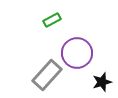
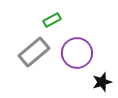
gray rectangle: moved 13 px left, 23 px up; rotated 8 degrees clockwise
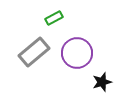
green rectangle: moved 2 px right, 2 px up
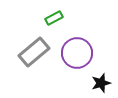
black star: moved 1 px left, 1 px down
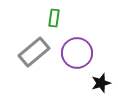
green rectangle: rotated 54 degrees counterclockwise
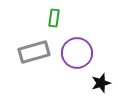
gray rectangle: rotated 24 degrees clockwise
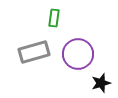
purple circle: moved 1 px right, 1 px down
